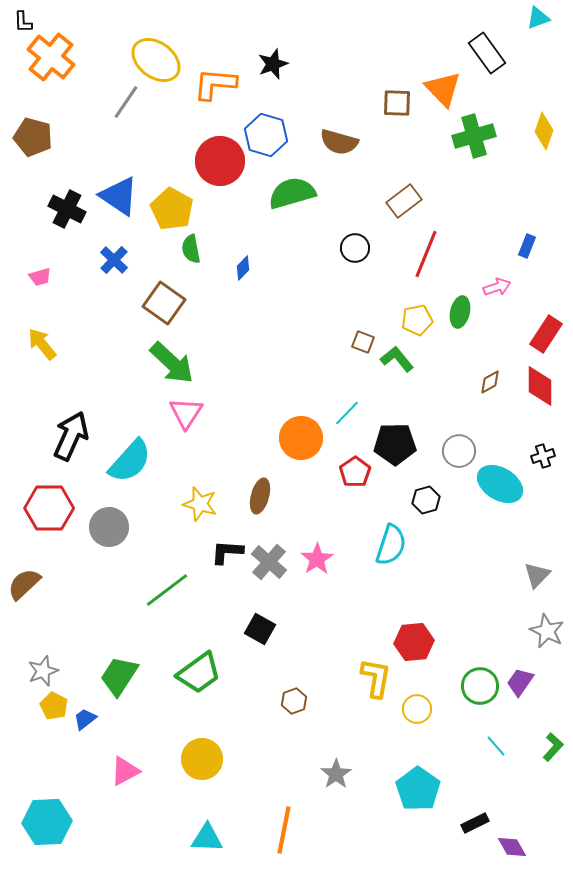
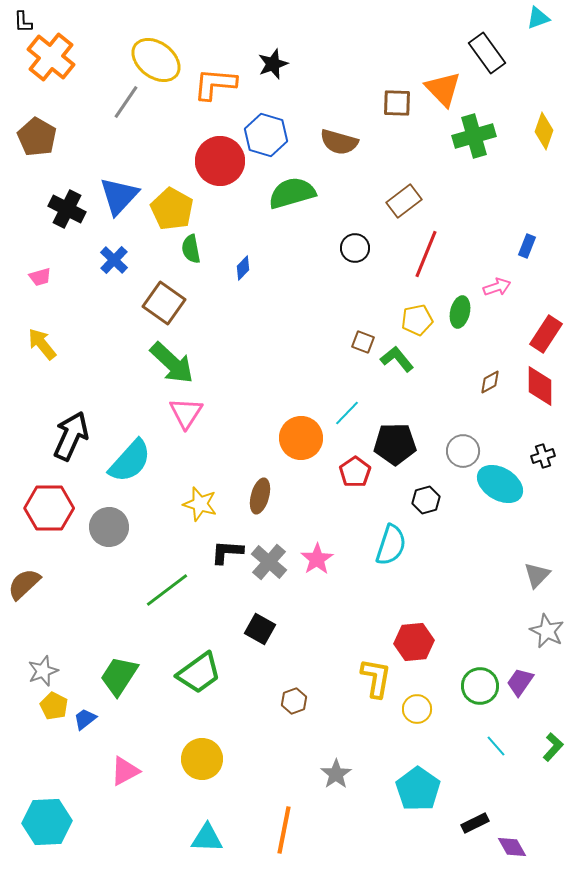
brown pentagon at (33, 137): moved 4 px right; rotated 15 degrees clockwise
blue triangle at (119, 196): rotated 39 degrees clockwise
gray circle at (459, 451): moved 4 px right
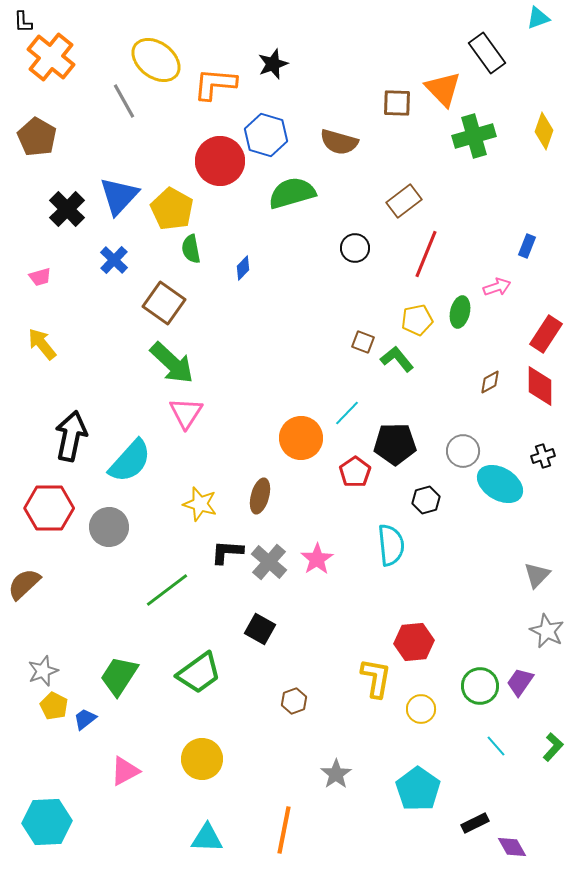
gray line at (126, 102): moved 2 px left, 1 px up; rotated 63 degrees counterclockwise
black cross at (67, 209): rotated 18 degrees clockwise
black arrow at (71, 436): rotated 12 degrees counterclockwise
cyan semicircle at (391, 545): rotated 24 degrees counterclockwise
yellow circle at (417, 709): moved 4 px right
